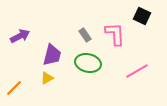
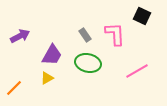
purple trapezoid: rotated 15 degrees clockwise
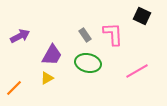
pink L-shape: moved 2 px left
